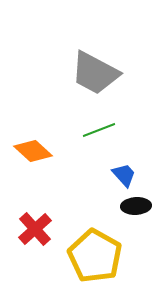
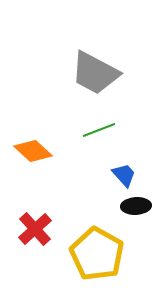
yellow pentagon: moved 2 px right, 2 px up
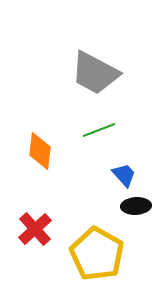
orange diamond: moved 7 px right; rotated 54 degrees clockwise
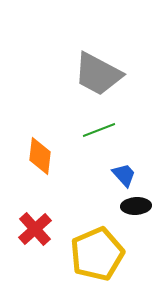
gray trapezoid: moved 3 px right, 1 px down
orange diamond: moved 5 px down
yellow pentagon: rotated 20 degrees clockwise
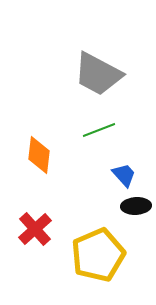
orange diamond: moved 1 px left, 1 px up
yellow pentagon: moved 1 px right, 1 px down
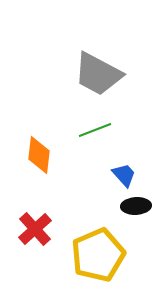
green line: moved 4 px left
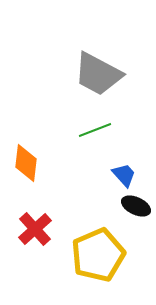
orange diamond: moved 13 px left, 8 px down
black ellipse: rotated 28 degrees clockwise
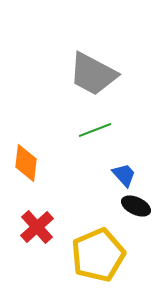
gray trapezoid: moved 5 px left
red cross: moved 2 px right, 2 px up
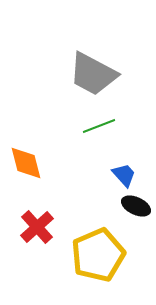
green line: moved 4 px right, 4 px up
orange diamond: rotated 21 degrees counterclockwise
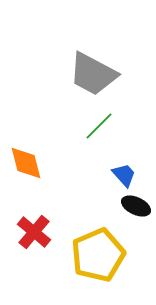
green line: rotated 24 degrees counterclockwise
red cross: moved 3 px left, 5 px down; rotated 8 degrees counterclockwise
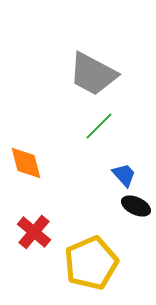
yellow pentagon: moved 7 px left, 8 px down
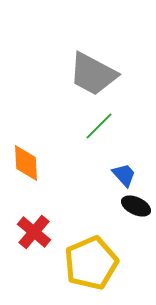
orange diamond: rotated 12 degrees clockwise
